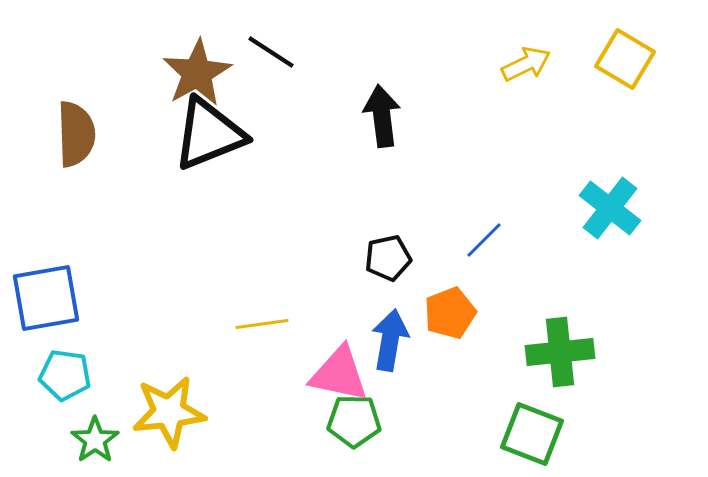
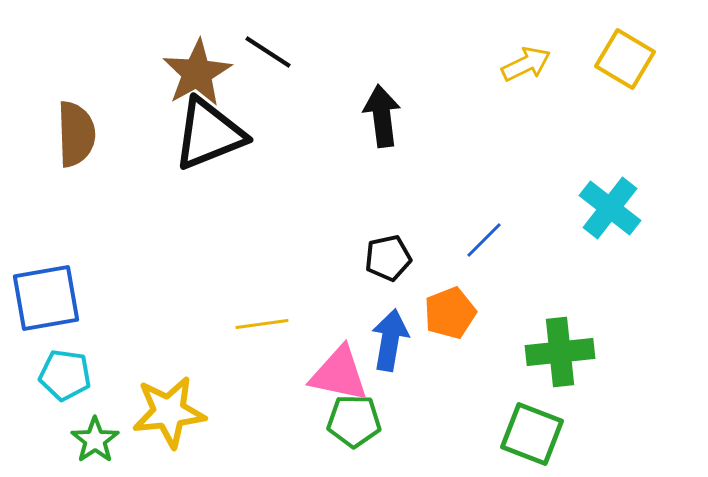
black line: moved 3 px left
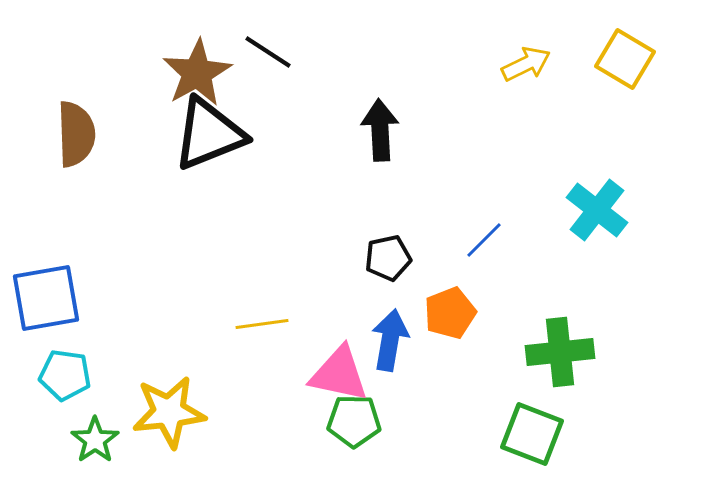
black arrow: moved 2 px left, 14 px down; rotated 4 degrees clockwise
cyan cross: moved 13 px left, 2 px down
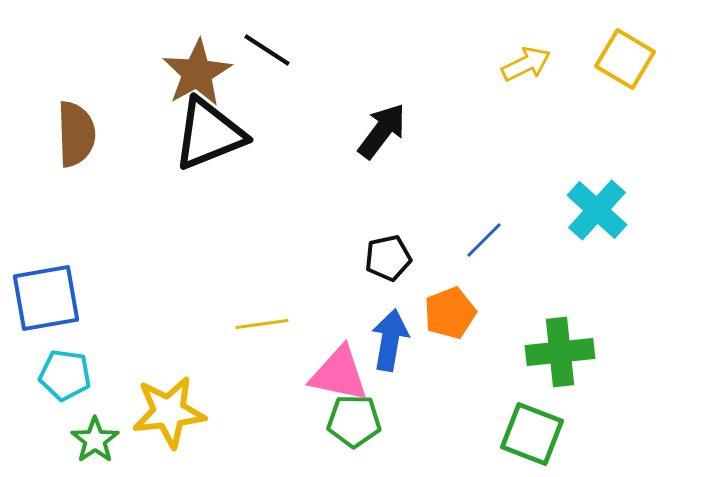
black line: moved 1 px left, 2 px up
black arrow: moved 2 px right, 1 px down; rotated 40 degrees clockwise
cyan cross: rotated 4 degrees clockwise
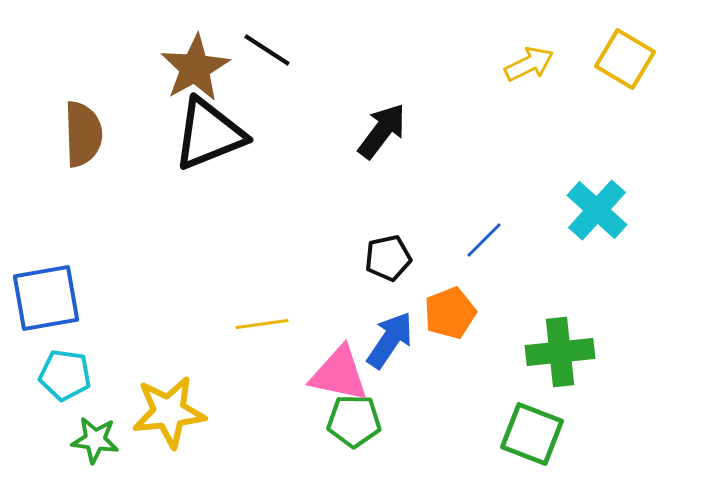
yellow arrow: moved 3 px right
brown star: moved 2 px left, 5 px up
brown semicircle: moved 7 px right
blue arrow: rotated 24 degrees clockwise
green star: rotated 30 degrees counterclockwise
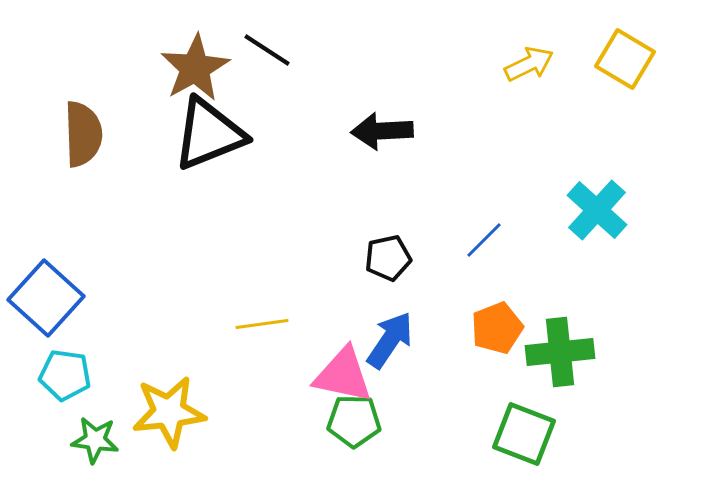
black arrow: rotated 130 degrees counterclockwise
blue square: rotated 38 degrees counterclockwise
orange pentagon: moved 47 px right, 15 px down
pink triangle: moved 4 px right, 1 px down
green square: moved 8 px left
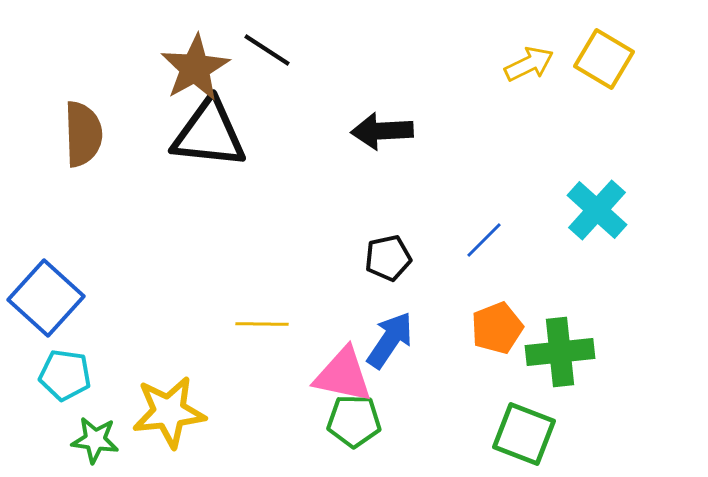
yellow square: moved 21 px left
black triangle: rotated 28 degrees clockwise
yellow line: rotated 9 degrees clockwise
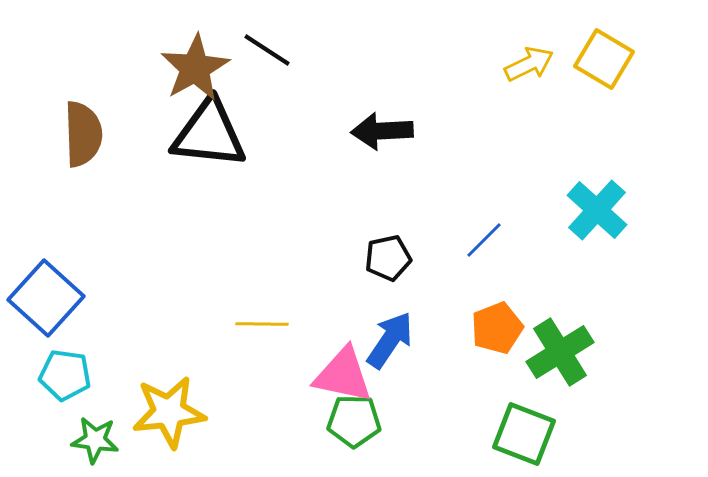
green cross: rotated 26 degrees counterclockwise
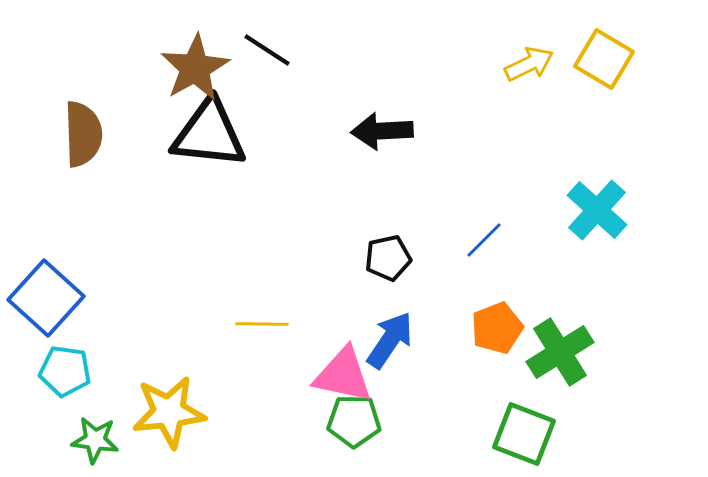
cyan pentagon: moved 4 px up
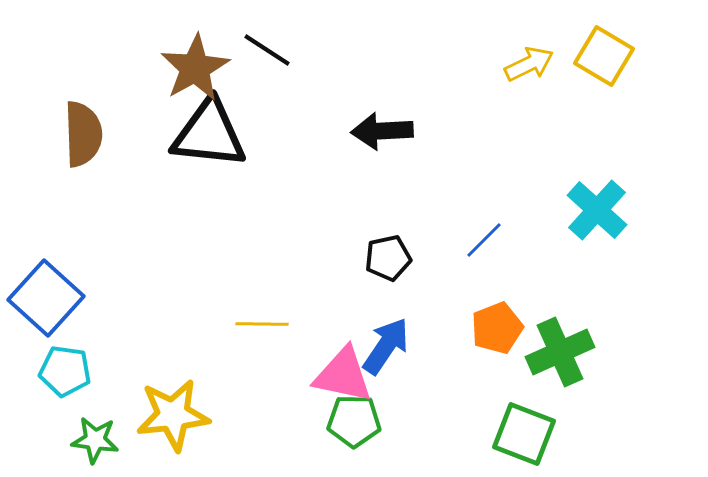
yellow square: moved 3 px up
blue arrow: moved 4 px left, 6 px down
green cross: rotated 8 degrees clockwise
yellow star: moved 4 px right, 3 px down
